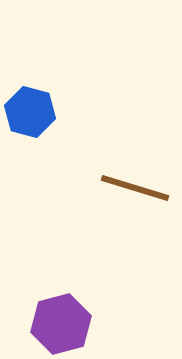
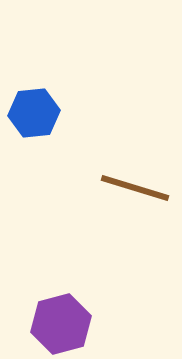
blue hexagon: moved 4 px right, 1 px down; rotated 21 degrees counterclockwise
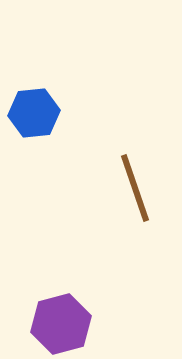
brown line: rotated 54 degrees clockwise
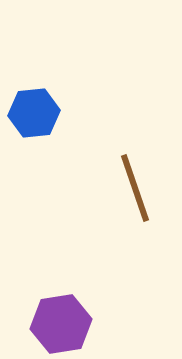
purple hexagon: rotated 6 degrees clockwise
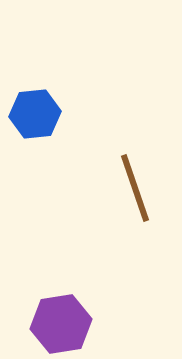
blue hexagon: moved 1 px right, 1 px down
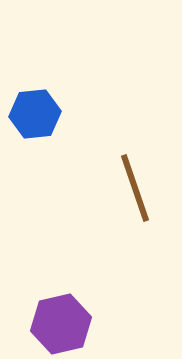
purple hexagon: rotated 4 degrees counterclockwise
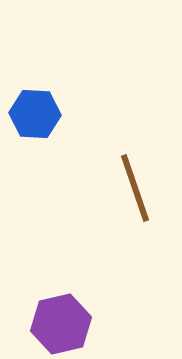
blue hexagon: rotated 9 degrees clockwise
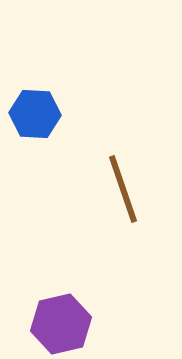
brown line: moved 12 px left, 1 px down
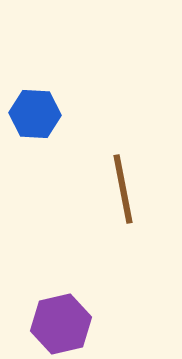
brown line: rotated 8 degrees clockwise
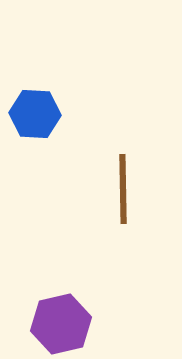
brown line: rotated 10 degrees clockwise
